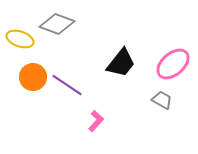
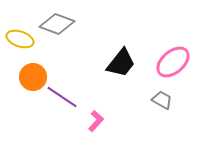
pink ellipse: moved 2 px up
purple line: moved 5 px left, 12 px down
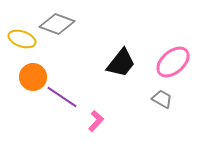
yellow ellipse: moved 2 px right
gray trapezoid: moved 1 px up
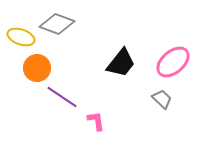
yellow ellipse: moved 1 px left, 2 px up
orange circle: moved 4 px right, 9 px up
gray trapezoid: rotated 15 degrees clockwise
pink L-shape: rotated 50 degrees counterclockwise
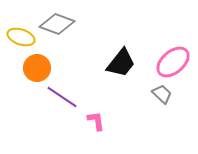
gray trapezoid: moved 5 px up
